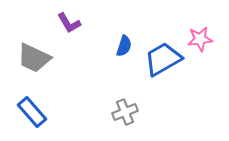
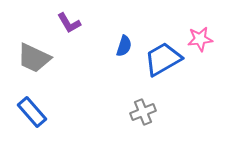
gray cross: moved 18 px right
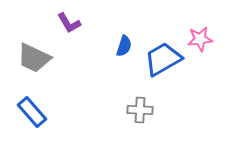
gray cross: moved 3 px left, 2 px up; rotated 25 degrees clockwise
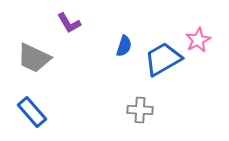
pink star: moved 2 px left, 1 px down; rotated 20 degrees counterclockwise
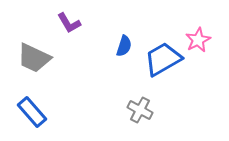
gray cross: rotated 25 degrees clockwise
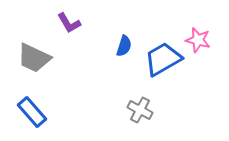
pink star: rotated 30 degrees counterclockwise
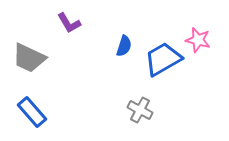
gray trapezoid: moved 5 px left
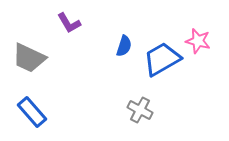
pink star: moved 1 px down
blue trapezoid: moved 1 px left
